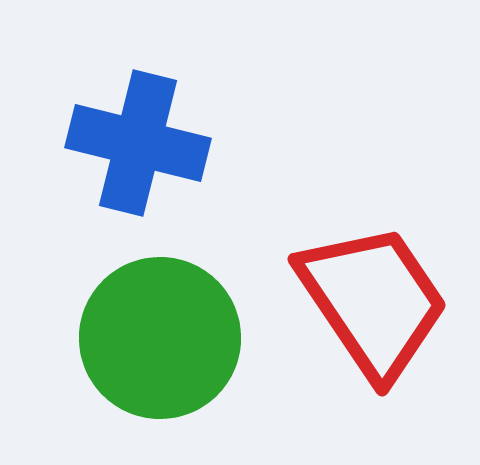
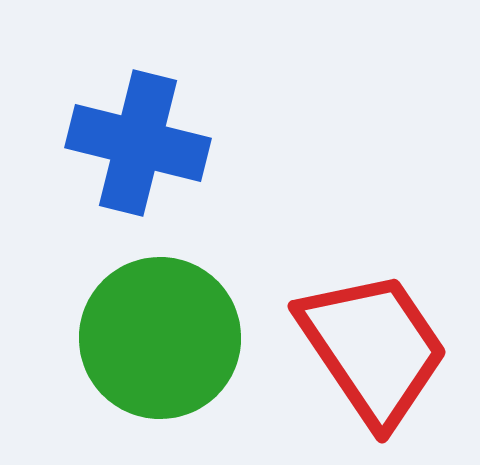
red trapezoid: moved 47 px down
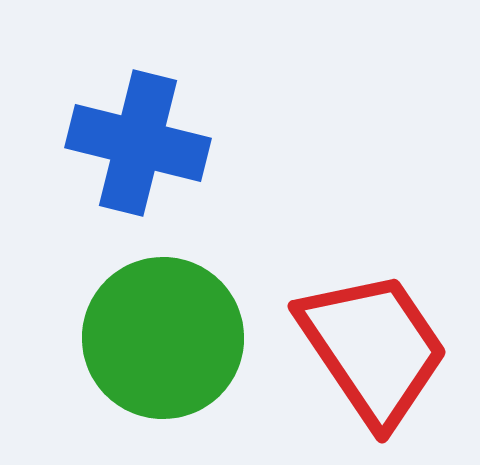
green circle: moved 3 px right
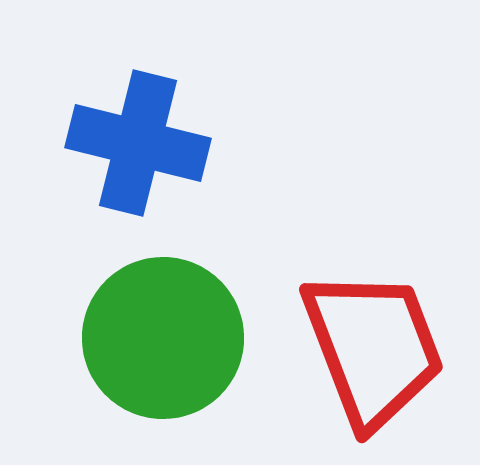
red trapezoid: rotated 13 degrees clockwise
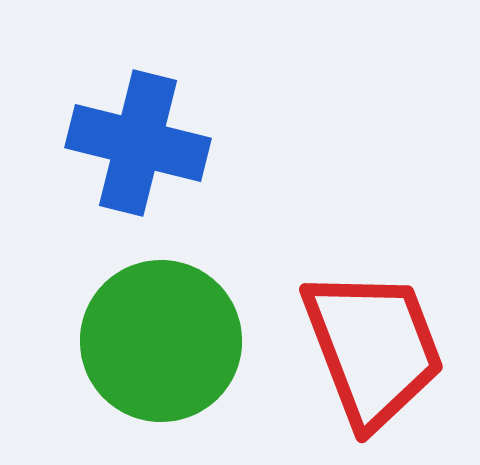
green circle: moved 2 px left, 3 px down
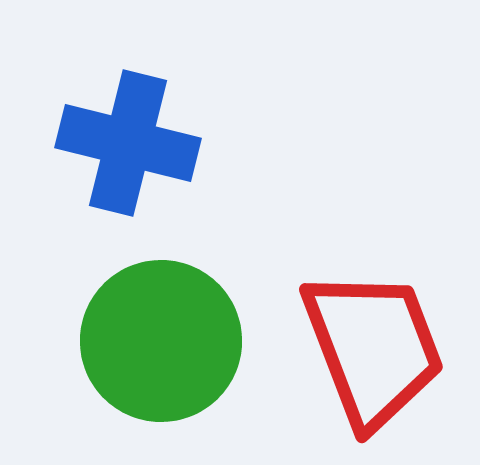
blue cross: moved 10 px left
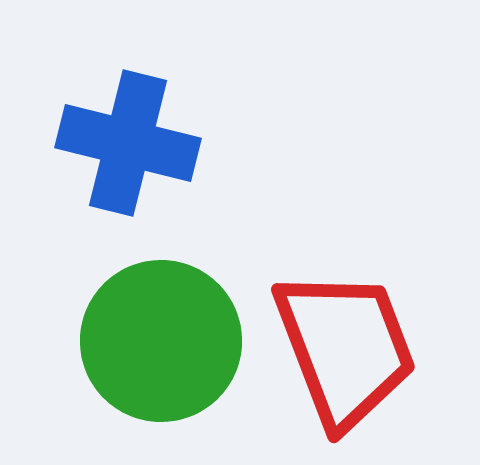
red trapezoid: moved 28 px left
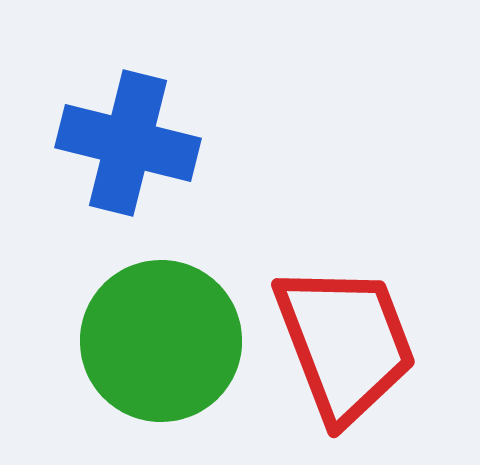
red trapezoid: moved 5 px up
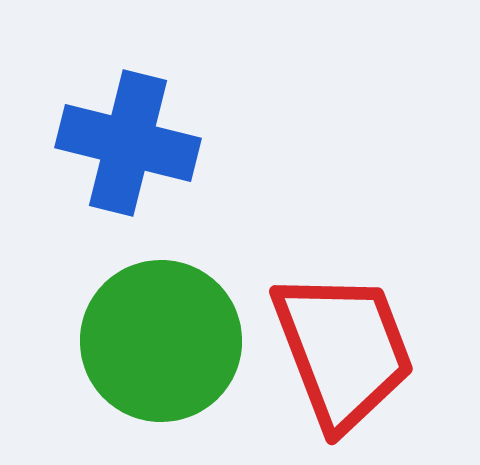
red trapezoid: moved 2 px left, 7 px down
